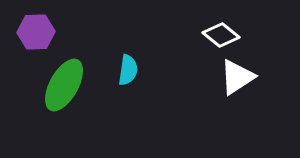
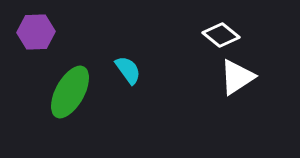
cyan semicircle: rotated 44 degrees counterclockwise
green ellipse: moved 6 px right, 7 px down
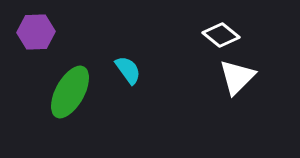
white triangle: rotated 12 degrees counterclockwise
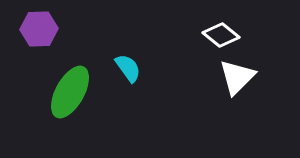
purple hexagon: moved 3 px right, 3 px up
cyan semicircle: moved 2 px up
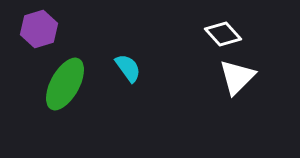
purple hexagon: rotated 15 degrees counterclockwise
white diamond: moved 2 px right, 1 px up; rotated 9 degrees clockwise
green ellipse: moved 5 px left, 8 px up
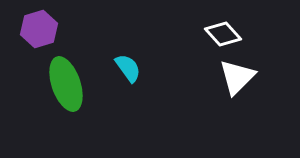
green ellipse: moved 1 px right; rotated 48 degrees counterclockwise
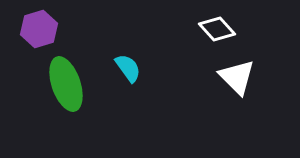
white diamond: moved 6 px left, 5 px up
white triangle: rotated 30 degrees counterclockwise
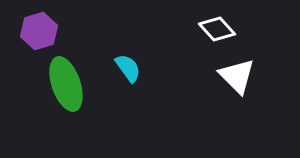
purple hexagon: moved 2 px down
white triangle: moved 1 px up
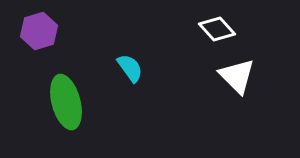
cyan semicircle: moved 2 px right
green ellipse: moved 18 px down; rotated 4 degrees clockwise
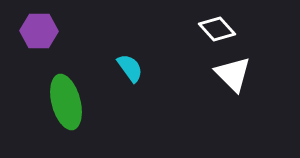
purple hexagon: rotated 18 degrees clockwise
white triangle: moved 4 px left, 2 px up
